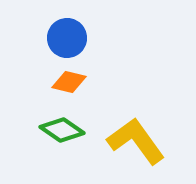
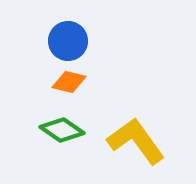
blue circle: moved 1 px right, 3 px down
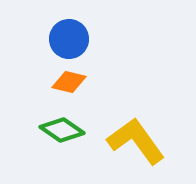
blue circle: moved 1 px right, 2 px up
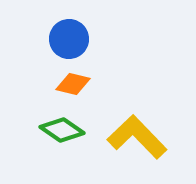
orange diamond: moved 4 px right, 2 px down
yellow L-shape: moved 1 px right, 4 px up; rotated 8 degrees counterclockwise
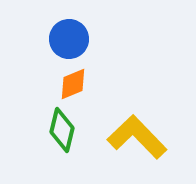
orange diamond: rotated 36 degrees counterclockwise
green diamond: rotated 69 degrees clockwise
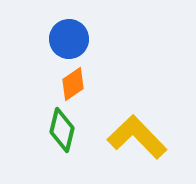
orange diamond: rotated 12 degrees counterclockwise
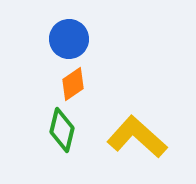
yellow L-shape: rotated 4 degrees counterclockwise
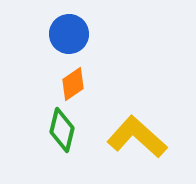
blue circle: moved 5 px up
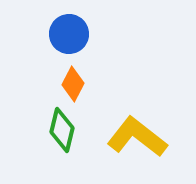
orange diamond: rotated 28 degrees counterclockwise
yellow L-shape: rotated 4 degrees counterclockwise
